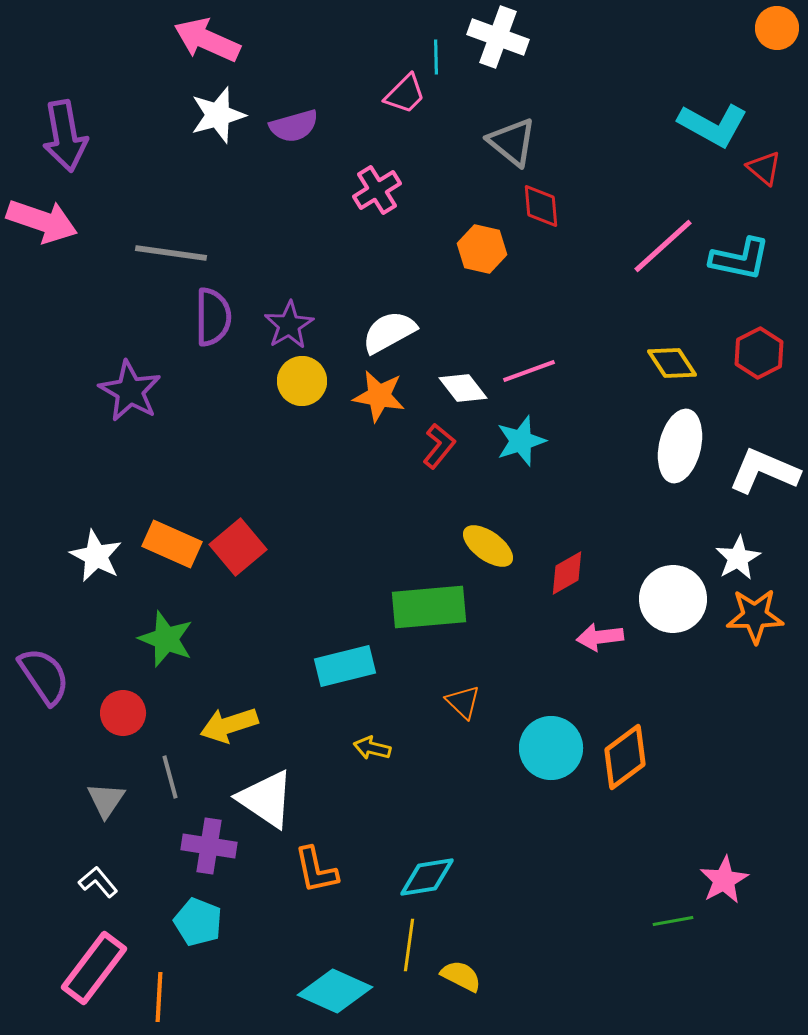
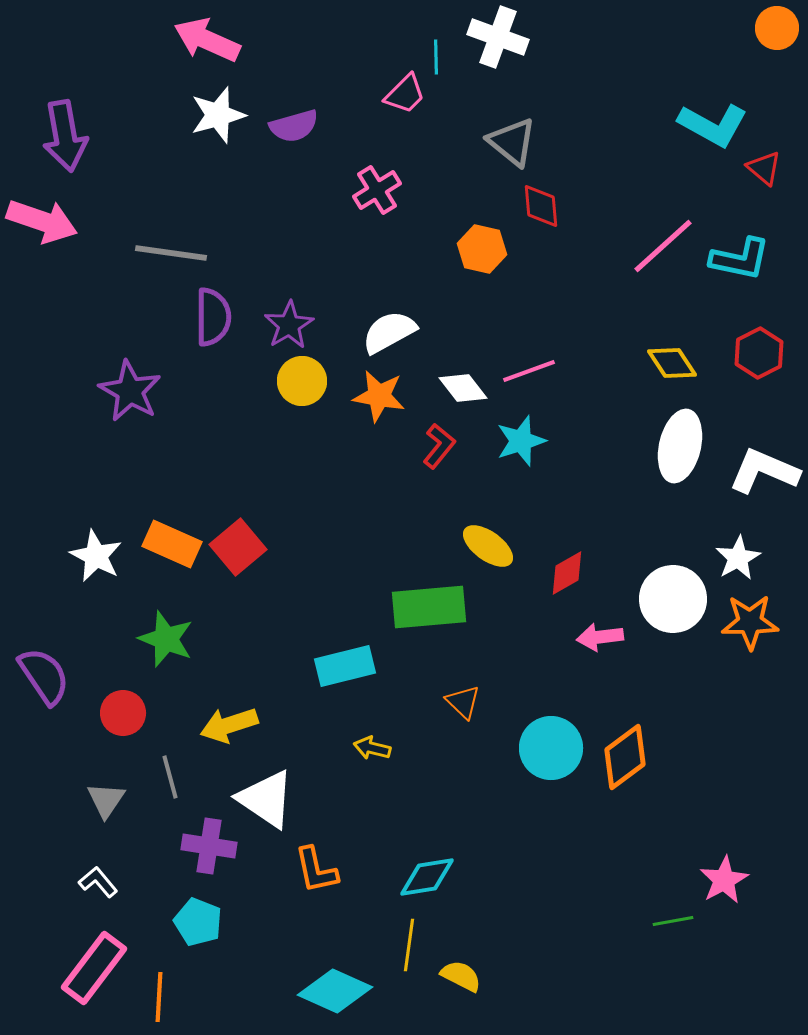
orange star at (755, 616): moved 5 px left, 6 px down
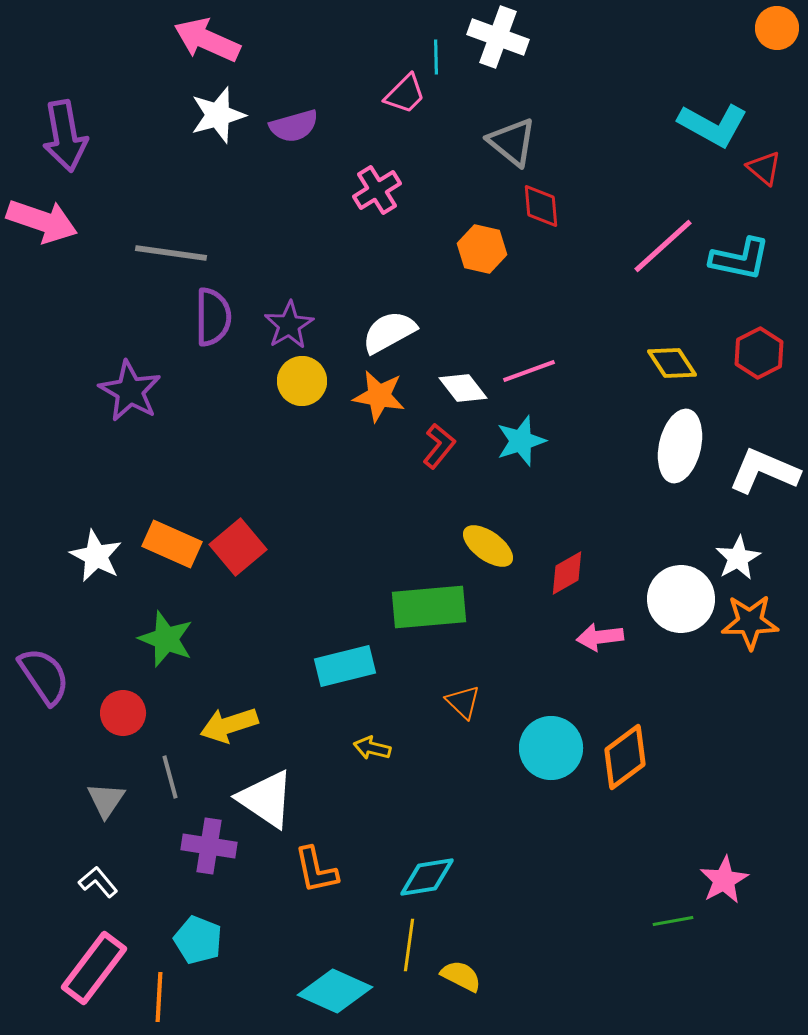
white circle at (673, 599): moved 8 px right
cyan pentagon at (198, 922): moved 18 px down
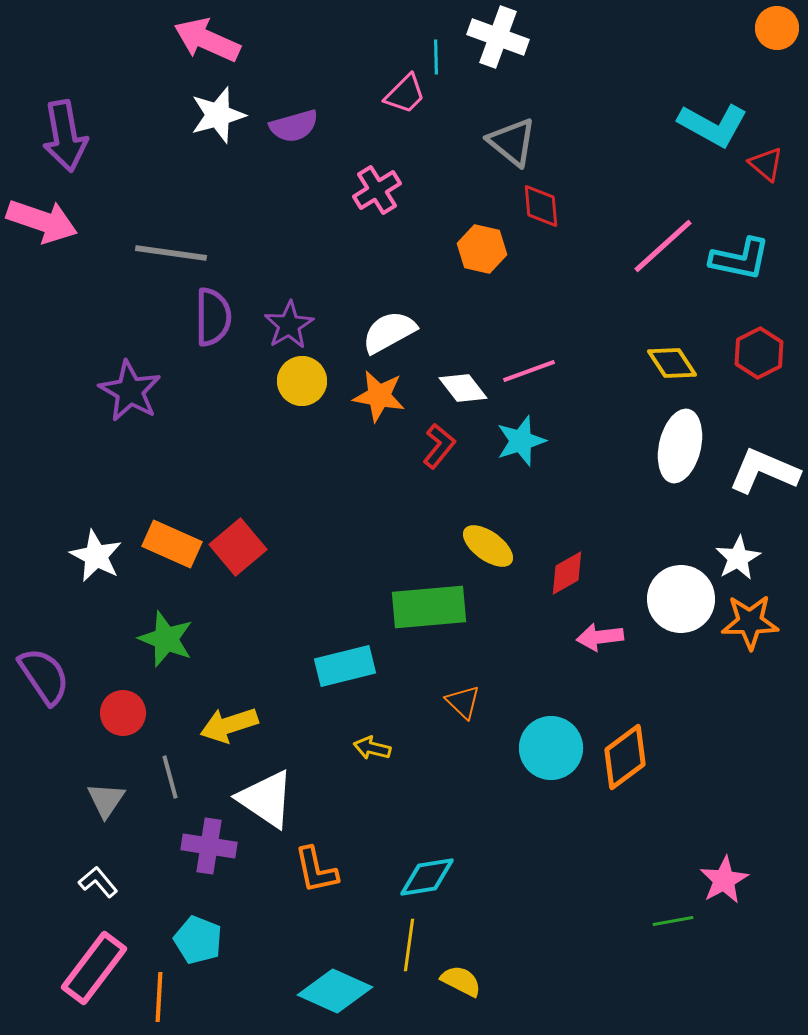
red triangle at (764, 168): moved 2 px right, 4 px up
yellow semicircle at (461, 976): moved 5 px down
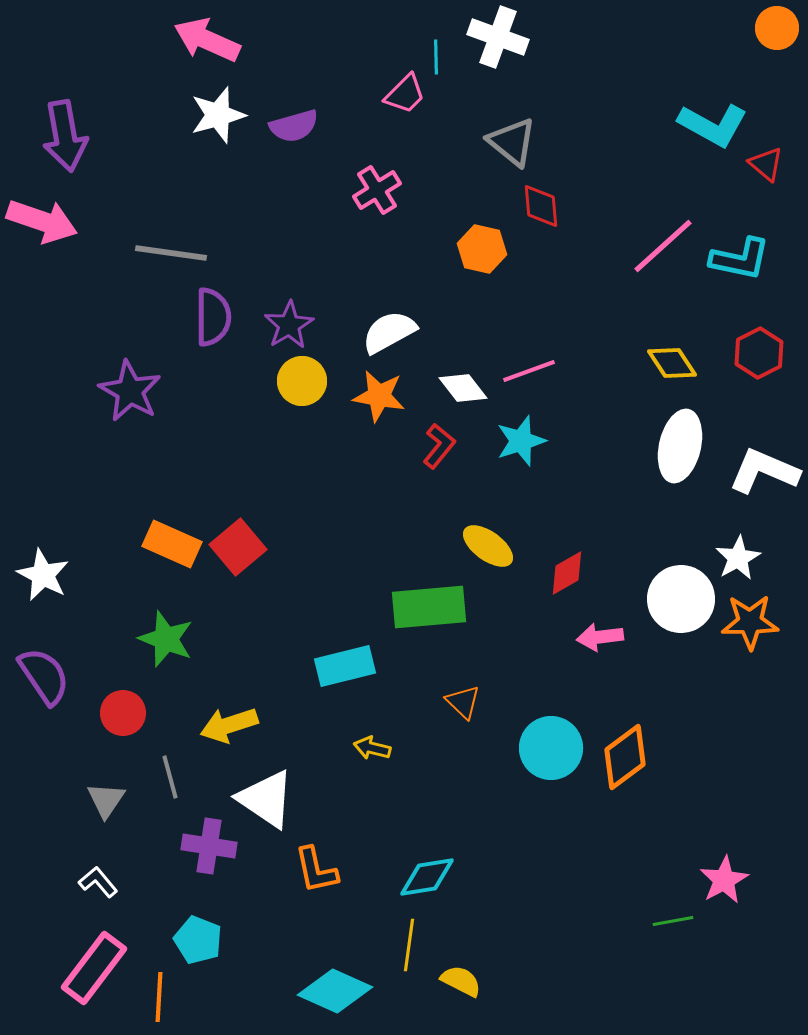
white star at (96, 556): moved 53 px left, 19 px down
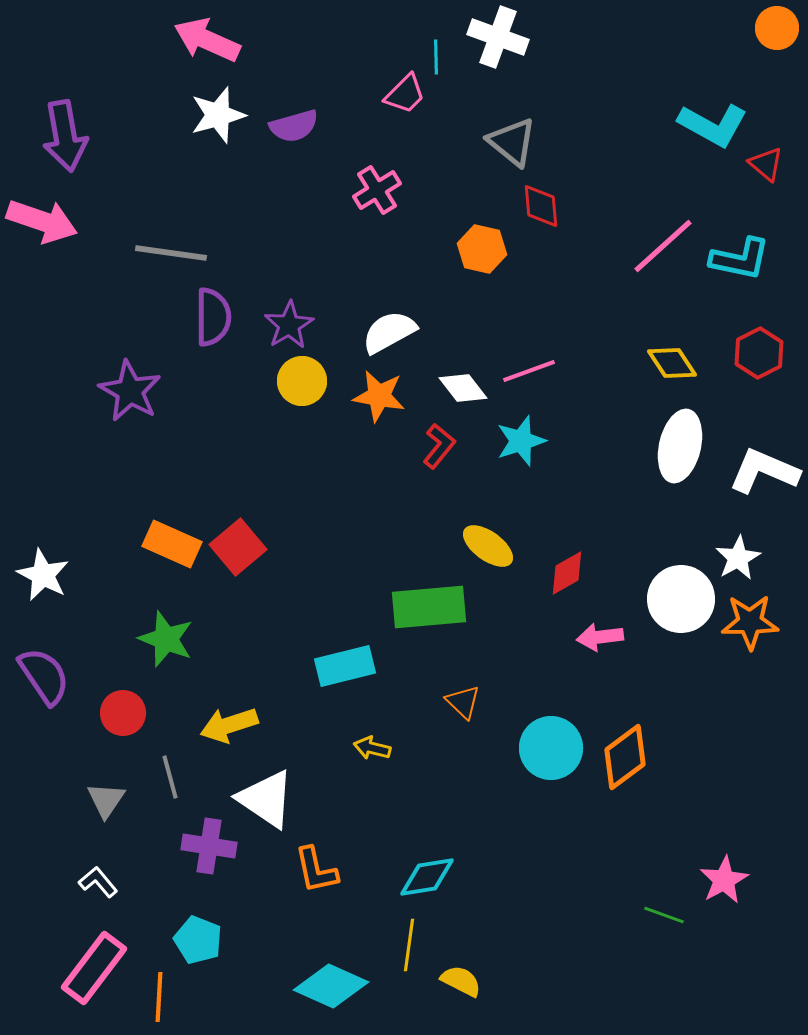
green line at (673, 921): moved 9 px left, 6 px up; rotated 30 degrees clockwise
cyan diamond at (335, 991): moved 4 px left, 5 px up
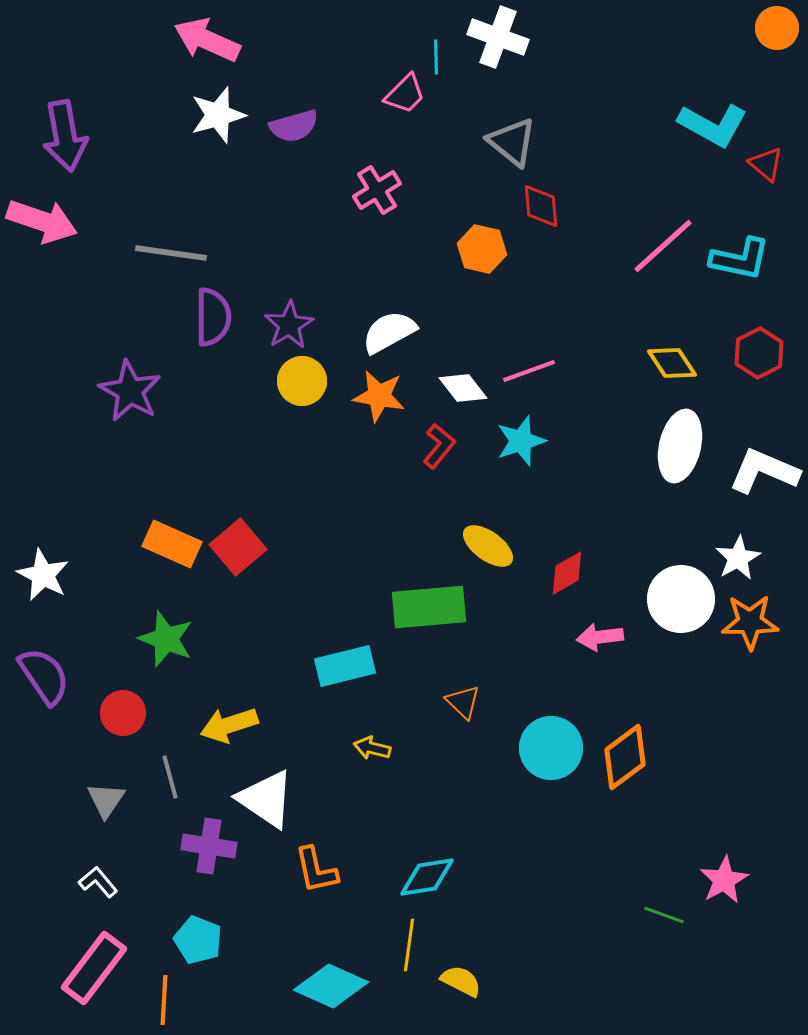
orange line at (159, 997): moved 5 px right, 3 px down
